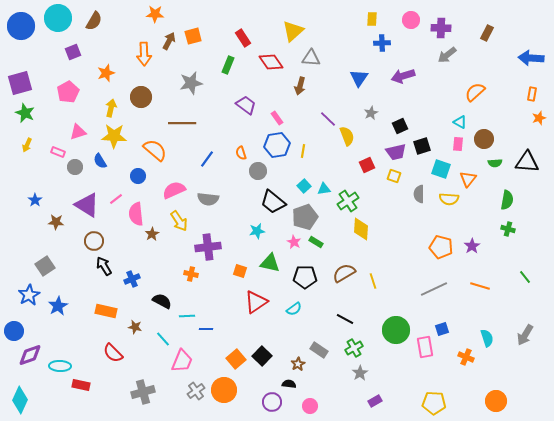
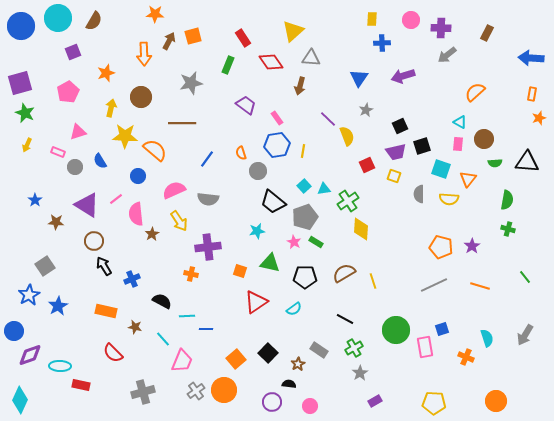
gray star at (371, 113): moved 5 px left, 3 px up
yellow star at (114, 136): moved 11 px right
gray line at (434, 289): moved 4 px up
black square at (262, 356): moved 6 px right, 3 px up
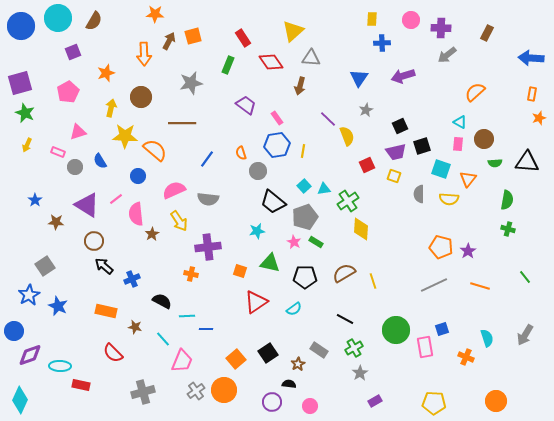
purple star at (472, 246): moved 4 px left, 5 px down
black arrow at (104, 266): rotated 18 degrees counterclockwise
blue star at (58, 306): rotated 18 degrees counterclockwise
black square at (268, 353): rotated 12 degrees clockwise
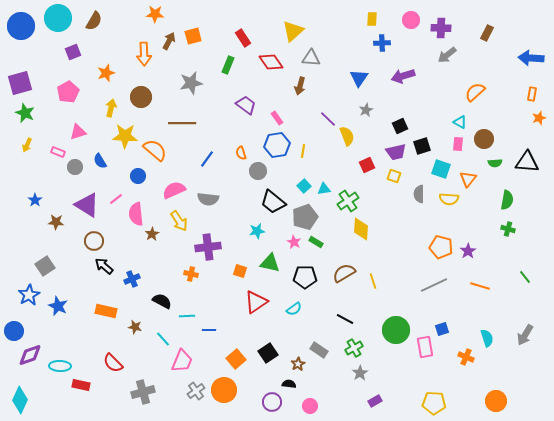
blue line at (206, 329): moved 3 px right, 1 px down
red semicircle at (113, 353): moved 10 px down
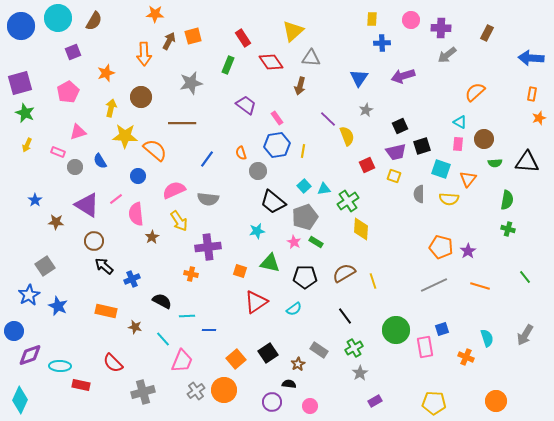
brown star at (152, 234): moved 3 px down
black line at (345, 319): moved 3 px up; rotated 24 degrees clockwise
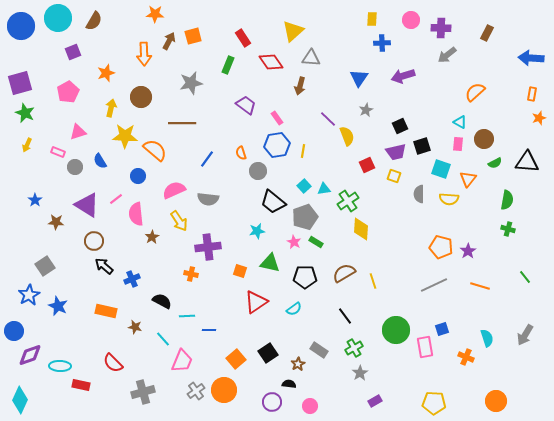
green semicircle at (495, 163): rotated 24 degrees counterclockwise
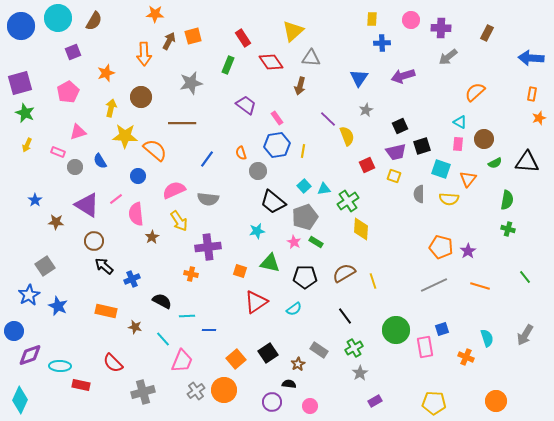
gray arrow at (447, 55): moved 1 px right, 2 px down
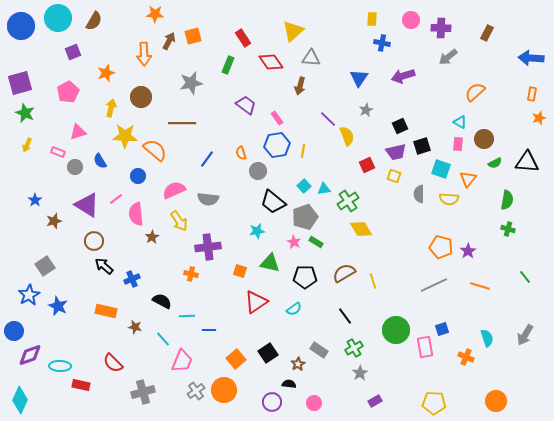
blue cross at (382, 43): rotated 14 degrees clockwise
brown star at (56, 222): moved 2 px left, 1 px up; rotated 21 degrees counterclockwise
yellow diamond at (361, 229): rotated 35 degrees counterclockwise
pink circle at (310, 406): moved 4 px right, 3 px up
